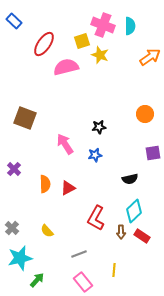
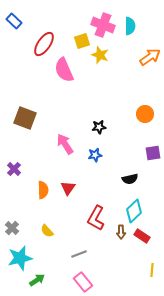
pink semicircle: moved 2 px left, 3 px down; rotated 100 degrees counterclockwise
orange semicircle: moved 2 px left, 6 px down
red triangle: rotated 28 degrees counterclockwise
yellow line: moved 38 px right
green arrow: rotated 14 degrees clockwise
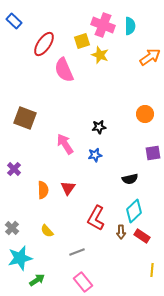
gray line: moved 2 px left, 2 px up
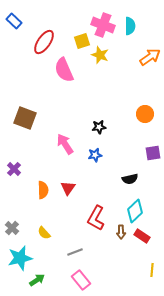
red ellipse: moved 2 px up
cyan diamond: moved 1 px right
yellow semicircle: moved 3 px left, 2 px down
gray line: moved 2 px left
pink rectangle: moved 2 px left, 2 px up
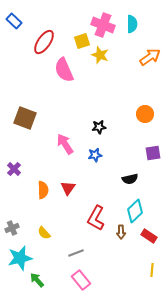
cyan semicircle: moved 2 px right, 2 px up
gray cross: rotated 24 degrees clockwise
red rectangle: moved 7 px right
gray line: moved 1 px right, 1 px down
green arrow: rotated 98 degrees counterclockwise
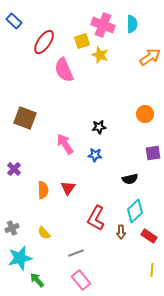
blue star: rotated 16 degrees clockwise
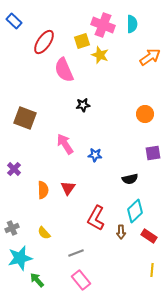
black star: moved 16 px left, 22 px up
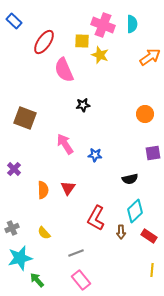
yellow square: rotated 21 degrees clockwise
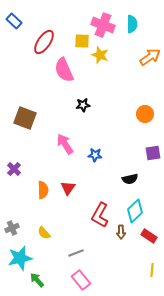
red L-shape: moved 4 px right, 3 px up
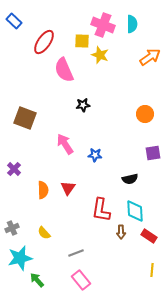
cyan diamond: rotated 50 degrees counterclockwise
red L-shape: moved 1 px right, 5 px up; rotated 20 degrees counterclockwise
